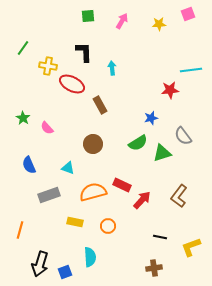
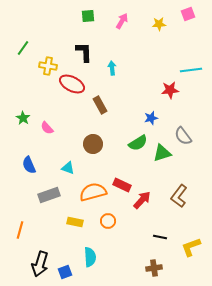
orange circle: moved 5 px up
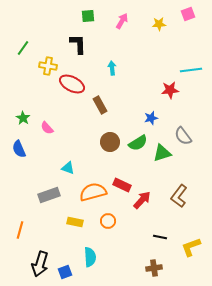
black L-shape: moved 6 px left, 8 px up
brown circle: moved 17 px right, 2 px up
blue semicircle: moved 10 px left, 16 px up
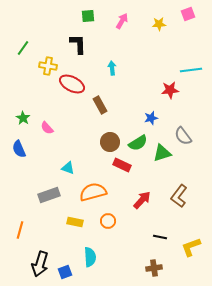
red rectangle: moved 20 px up
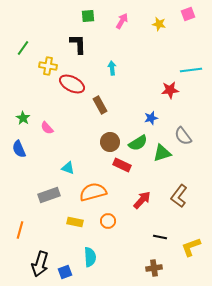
yellow star: rotated 16 degrees clockwise
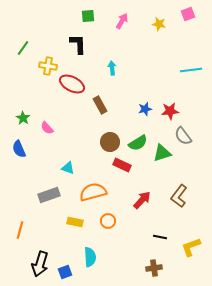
red star: moved 21 px down
blue star: moved 6 px left, 9 px up
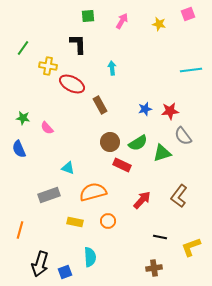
green star: rotated 24 degrees counterclockwise
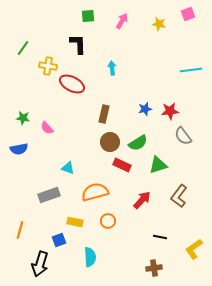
brown rectangle: moved 4 px right, 9 px down; rotated 42 degrees clockwise
blue semicircle: rotated 78 degrees counterclockwise
green triangle: moved 4 px left, 12 px down
orange semicircle: moved 2 px right
yellow L-shape: moved 3 px right, 2 px down; rotated 15 degrees counterclockwise
blue square: moved 6 px left, 32 px up
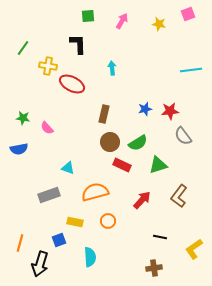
orange line: moved 13 px down
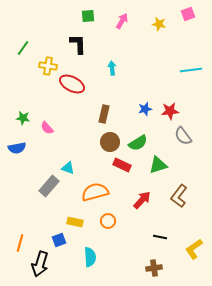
blue semicircle: moved 2 px left, 1 px up
gray rectangle: moved 9 px up; rotated 30 degrees counterclockwise
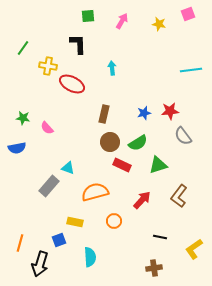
blue star: moved 1 px left, 4 px down
orange circle: moved 6 px right
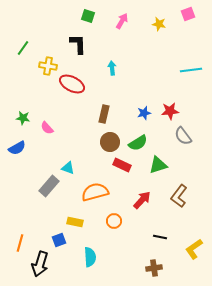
green square: rotated 24 degrees clockwise
blue semicircle: rotated 18 degrees counterclockwise
